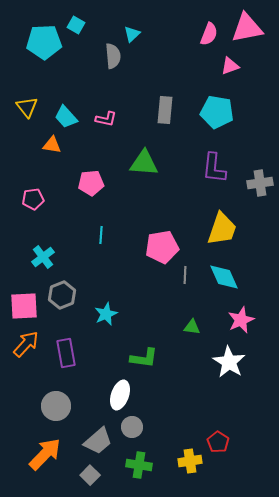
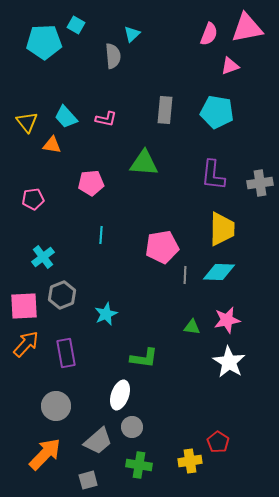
yellow triangle at (27, 107): moved 15 px down
purple L-shape at (214, 168): moved 1 px left, 7 px down
yellow trapezoid at (222, 229): rotated 18 degrees counterclockwise
cyan diamond at (224, 277): moved 5 px left, 5 px up; rotated 64 degrees counterclockwise
pink star at (241, 320): moved 14 px left; rotated 12 degrees clockwise
gray square at (90, 475): moved 2 px left, 5 px down; rotated 30 degrees clockwise
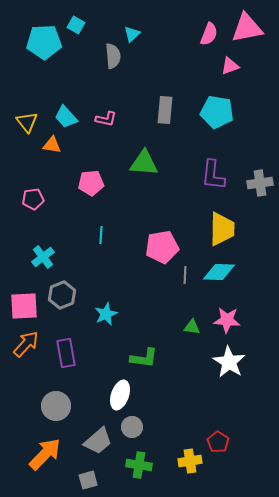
pink star at (227, 320): rotated 16 degrees clockwise
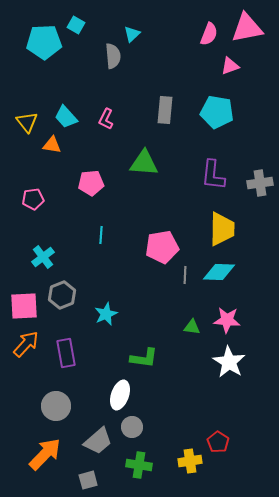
pink L-shape at (106, 119): rotated 105 degrees clockwise
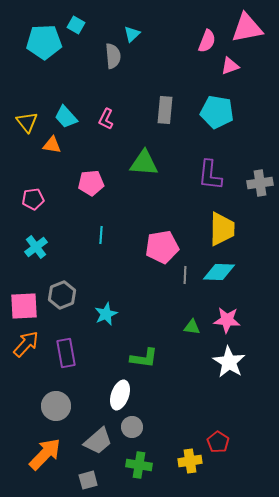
pink semicircle at (209, 34): moved 2 px left, 7 px down
purple L-shape at (213, 175): moved 3 px left
cyan cross at (43, 257): moved 7 px left, 10 px up
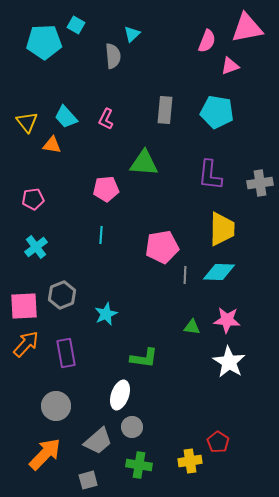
pink pentagon at (91, 183): moved 15 px right, 6 px down
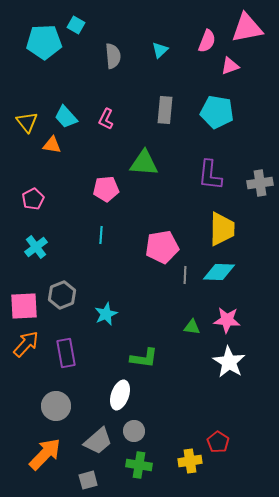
cyan triangle at (132, 34): moved 28 px right, 16 px down
pink pentagon at (33, 199): rotated 20 degrees counterclockwise
gray circle at (132, 427): moved 2 px right, 4 px down
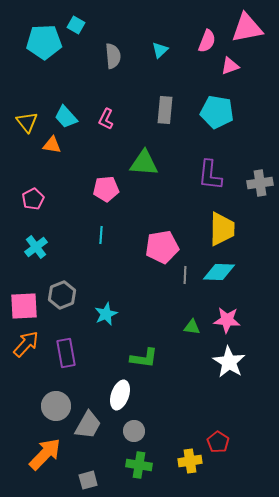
gray trapezoid at (98, 441): moved 10 px left, 16 px up; rotated 20 degrees counterclockwise
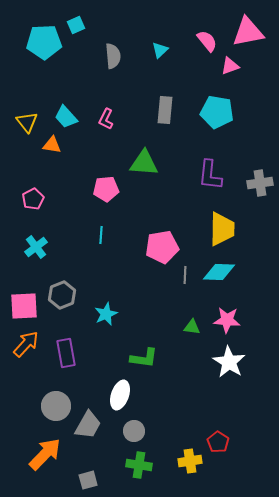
cyan square at (76, 25): rotated 36 degrees clockwise
pink triangle at (247, 28): moved 1 px right, 4 px down
pink semicircle at (207, 41): rotated 60 degrees counterclockwise
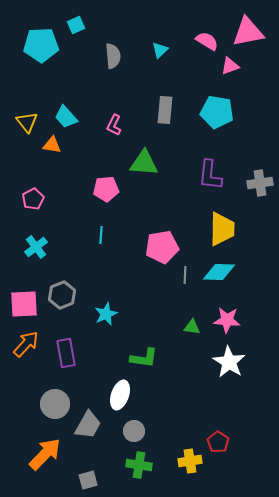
pink semicircle at (207, 41): rotated 20 degrees counterclockwise
cyan pentagon at (44, 42): moved 3 px left, 3 px down
pink L-shape at (106, 119): moved 8 px right, 6 px down
pink square at (24, 306): moved 2 px up
gray circle at (56, 406): moved 1 px left, 2 px up
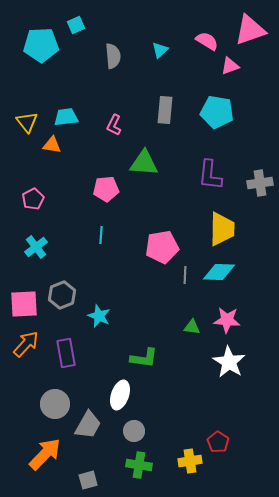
pink triangle at (248, 32): moved 2 px right, 2 px up; rotated 8 degrees counterclockwise
cyan trapezoid at (66, 117): rotated 125 degrees clockwise
cyan star at (106, 314): moved 7 px left, 2 px down; rotated 25 degrees counterclockwise
